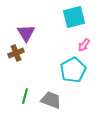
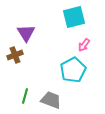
brown cross: moved 1 px left, 2 px down
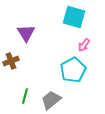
cyan square: rotated 30 degrees clockwise
brown cross: moved 4 px left, 6 px down
gray trapezoid: rotated 60 degrees counterclockwise
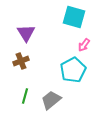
brown cross: moved 10 px right
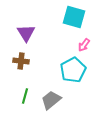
brown cross: rotated 28 degrees clockwise
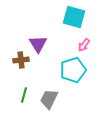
purple triangle: moved 12 px right, 11 px down
brown cross: moved 1 px up; rotated 14 degrees counterclockwise
cyan pentagon: rotated 10 degrees clockwise
green line: moved 1 px left, 1 px up
gray trapezoid: moved 2 px left, 1 px up; rotated 25 degrees counterclockwise
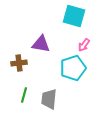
cyan square: moved 1 px up
purple triangle: moved 3 px right; rotated 48 degrees counterclockwise
brown cross: moved 2 px left, 3 px down
cyan pentagon: moved 2 px up
gray trapezoid: rotated 20 degrees counterclockwise
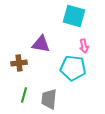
pink arrow: moved 1 px down; rotated 48 degrees counterclockwise
cyan pentagon: rotated 25 degrees clockwise
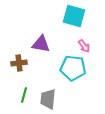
pink arrow: rotated 24 degrees counterclockwise
gray trapezoid: moved 1 px left
